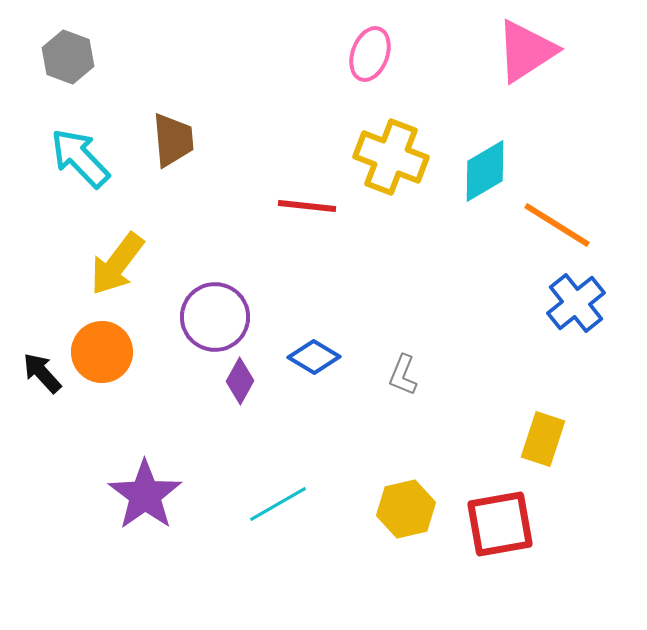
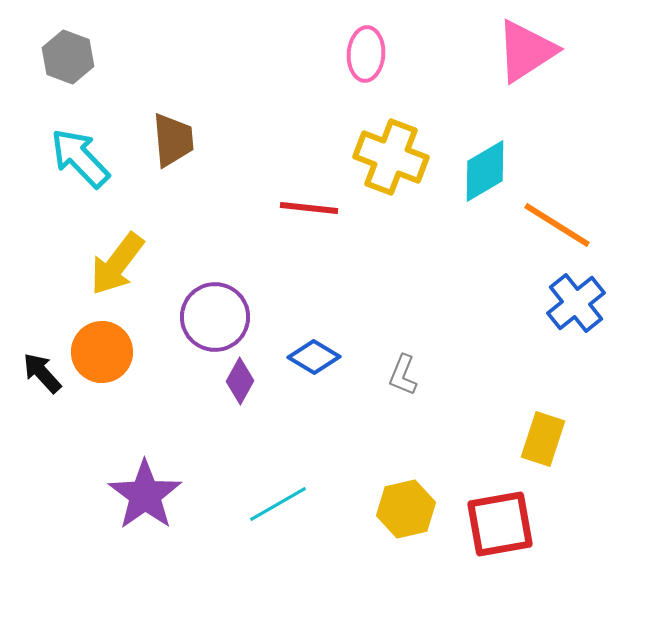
pink ellipse: moved 4 px left; rotated 16 degrees counterclockwise
red line: moved 2 px right, 2 px down
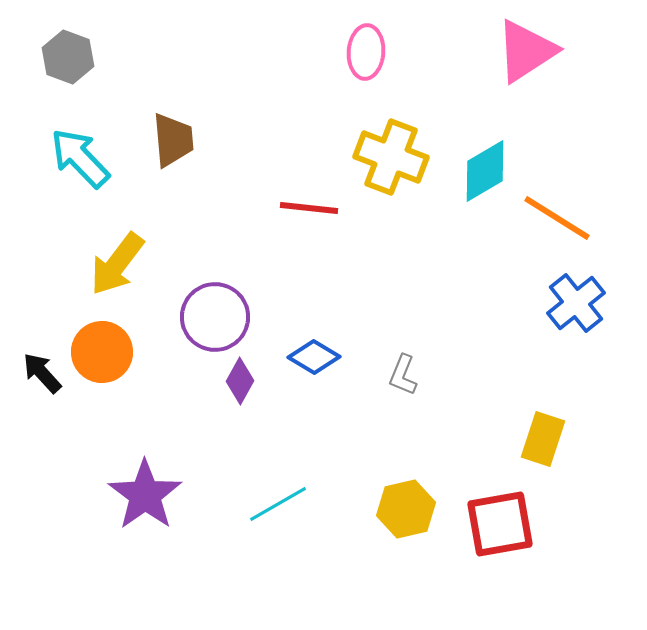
pink ellipse: moved 2 px up
orange line: moved 7 px up
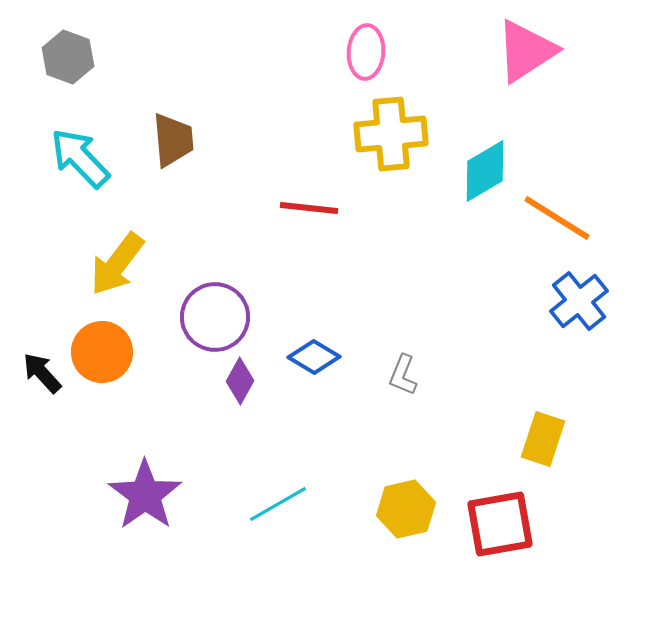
yellow cross: moved 23 px up; rotated 26 degrees counterclockwise
blue cross: moved 3 px right, 2 px up
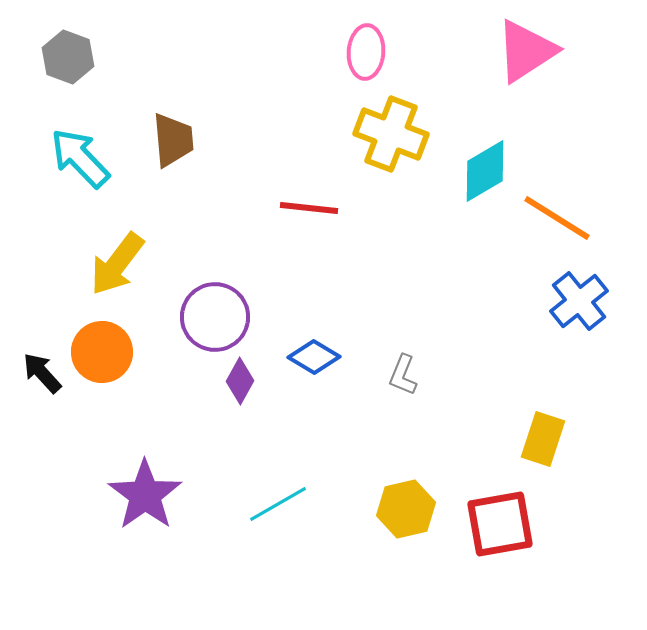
yellow cross: rotated 26 degrees clockwise
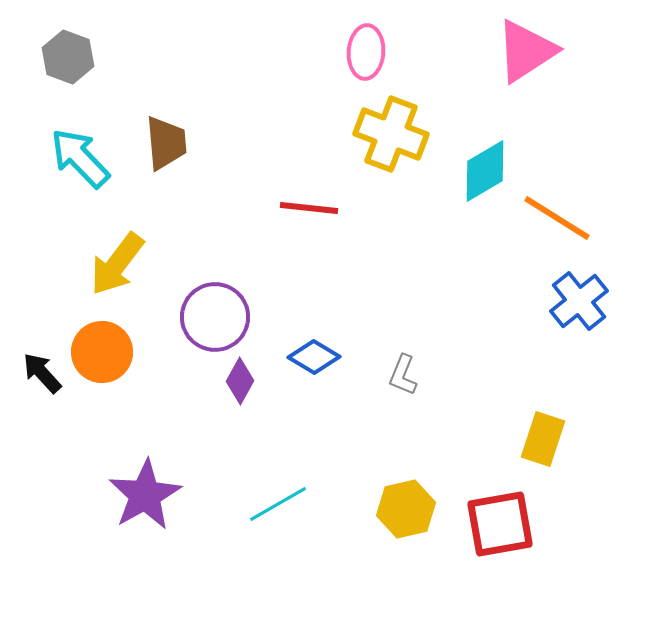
brown trapezoid: moved 7 px left, 3 px down
purple star: rotated 6 degrees clockwise
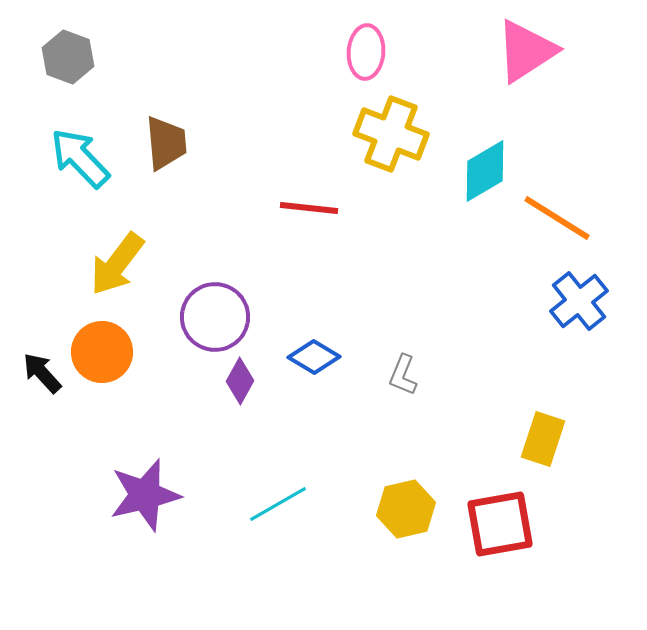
purple star: rotated 16 degrees clockwise
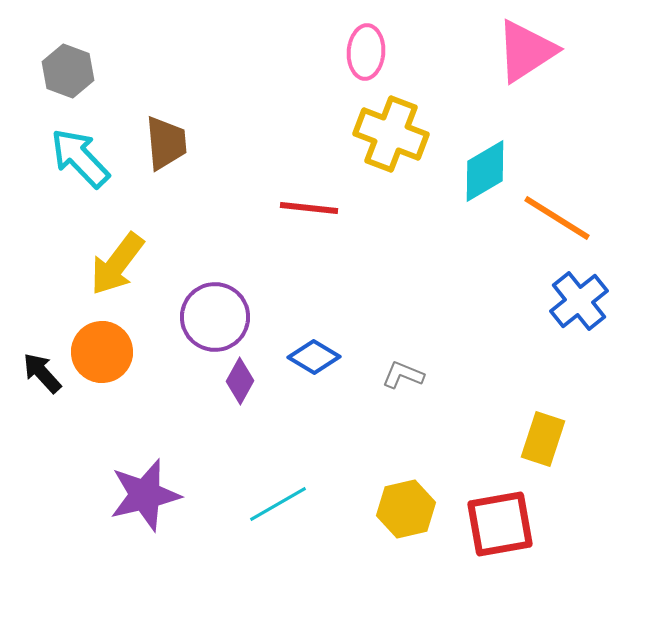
gray hexagon: moved 14 px down
gray L-shape: rotated 90 degrees clockwise
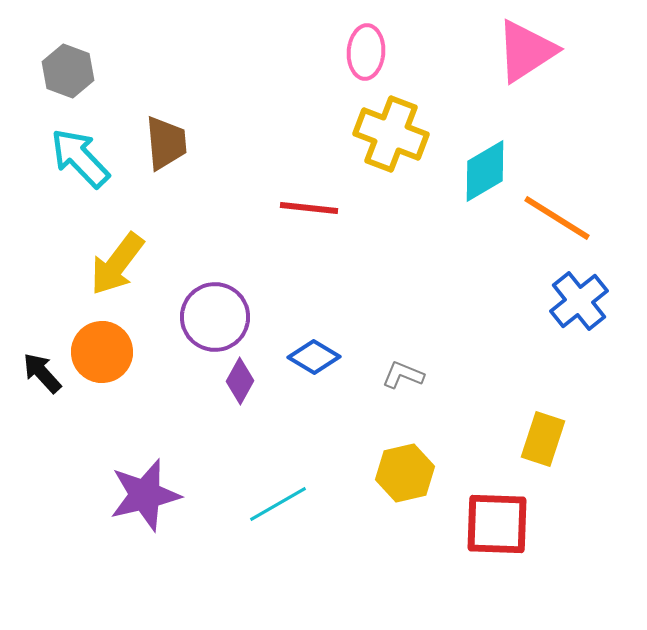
yellow hexagon: moved 1 px left, 36 px up
red square: moved 3 px left; rotated 12 degrees clockwise
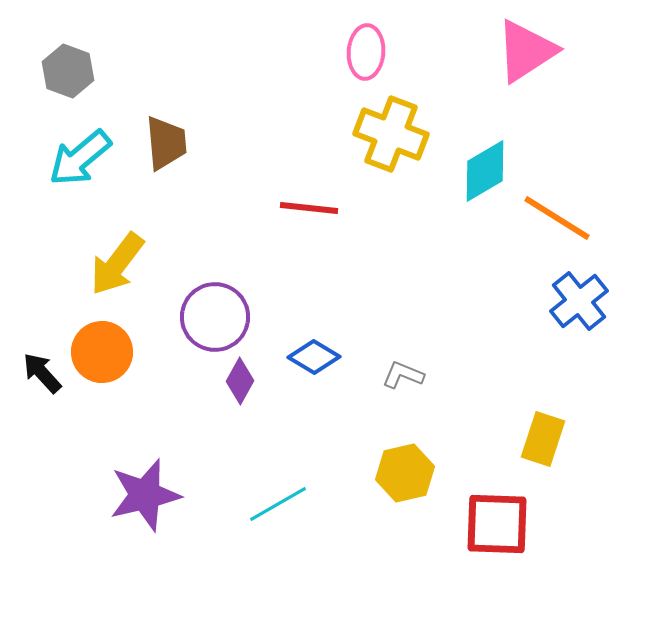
cyan arrow: rotated 86 degrees counterclockwise
